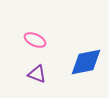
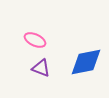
purple triangle: moved 4 px right, 6 px up
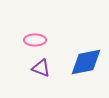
pink ellipse: rotated 25 degrees counterclockwise
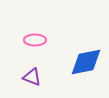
purple triangle: moved 9 px left, 9 px down
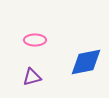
purple triangle: rotated 36 degrees counterclockwise
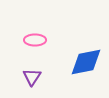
purple triangle: rotated 42 degrees counterclockwise
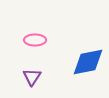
blue diamond: moved 2 px right
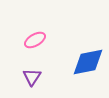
pink ellipse: rotated 30 degrees counterclockwise
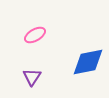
pink ellipse: moved 5 px up
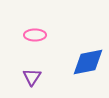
pink ellipse: rotated 30 degrees clockwise
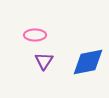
purple triangle: moved 12 px right, 16 px up
